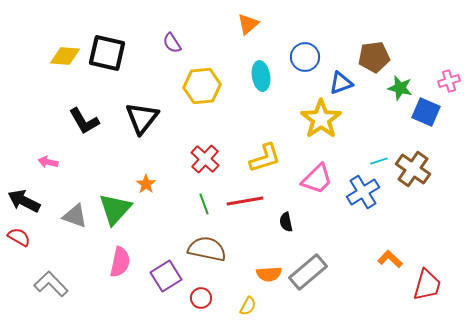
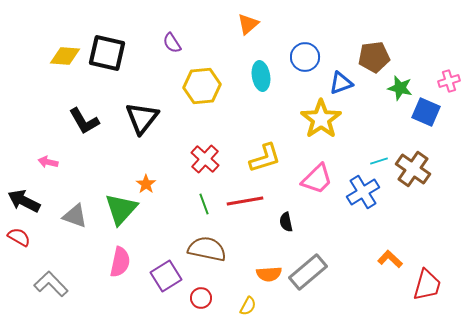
green triangle: moved 6 px right
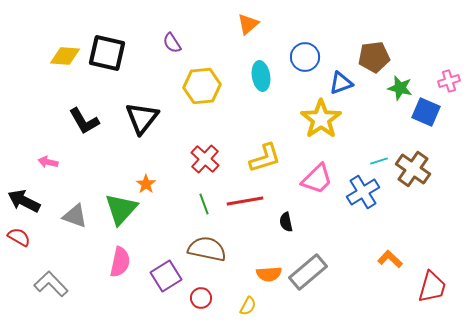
red trapezoid: moved 5 px right, 2 px down
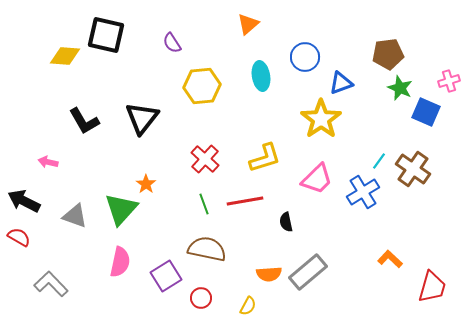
black square: moved 1 px left, 18 px up
brown pentagon: moved 14 px right, 3 px up
green star: rotated 10 degrees clockwise
cyan line: rotated 36 degrees counterclockwise
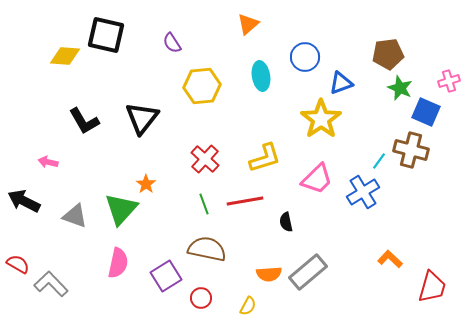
brown cross: moved 2 px left, 19 px up; rotated 20 degrees counterclockwise
red semicircle: moved 1 px left, 27 px down
pink semicircle: moved 2 px left, 1 px down
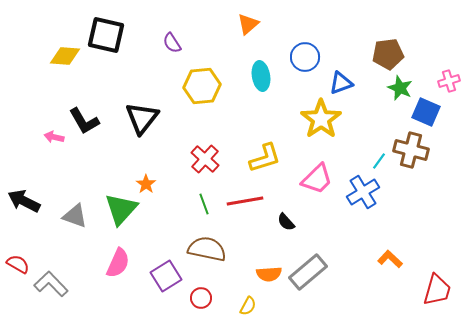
pink arrow: moved 6 px right, 25 px up
black semicircle: rotated 30 degrees counterclockwise
pink semicircle: rotated 12 degrees clockwise
red trapezoid: moved 5 px right, 3 px down
